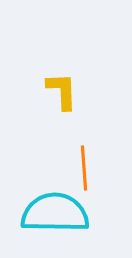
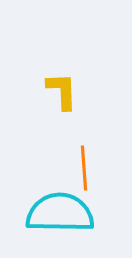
cyan semicircle: moved 5 px right
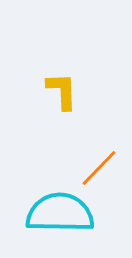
orange line: moved 15 px right; rotated 48 degrees clockwise
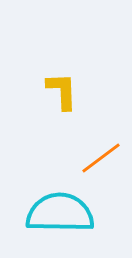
orange line: moved 2 px right, 10 px up; rotated 9 degrees clockwise
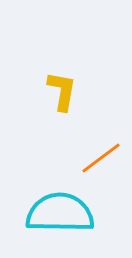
yellow L-shape: rotated 12 degrees clockwise
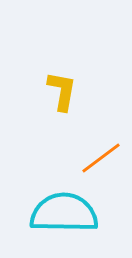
cyan semicircle: moved 4 px right
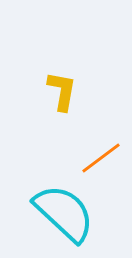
cyan semicircle: rotated 42 degrees clockwise
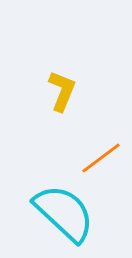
yellow L-shape: rotated 12 degrees clockwise
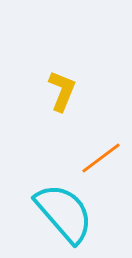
cyan semicircle: rotated 6 degrees clockwise
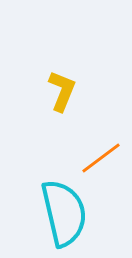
cyan semicircle: rotated 28 degrees clockwise
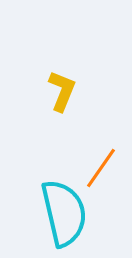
orange line: moved 10 px down; rotated 18 degrees counterclockwise
